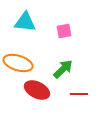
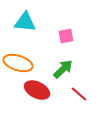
pink square: moved 2 px right, 5 px down
red line: rotated 42 degrees clockwise
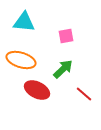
cyan triangle: moved 1 px left
orange ellipse: moved 3 px right, 3 px up
red line: moved 5 px right
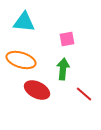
pink square: moved 1 px right, 3 px down
green arrow: rotated 40 degrees counterclockwise
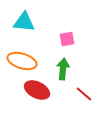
orange ellipse: moved 1 px right, 1 px down
